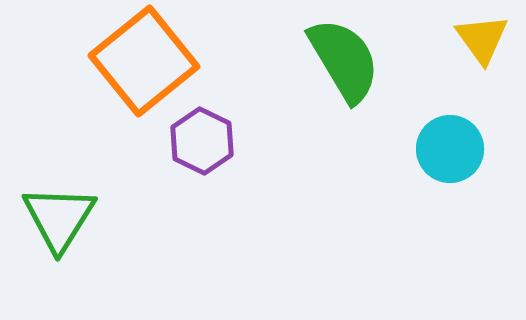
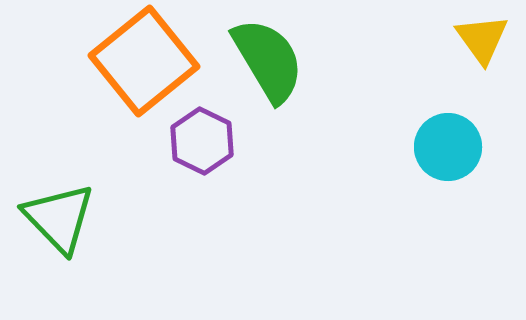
green semicircle: moved 76 px left
cyan circle: moved 2 px left, 2 px up
green triangle: rotated 16 degrees counterclockwise
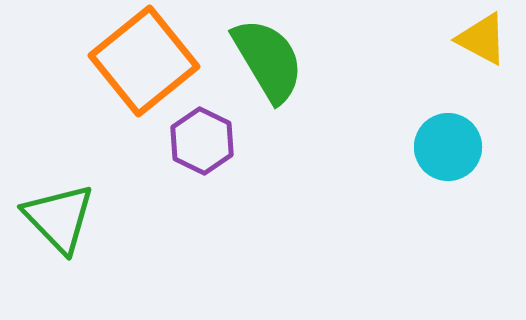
yellow triangle: rotated 26 degrees counterclockwise
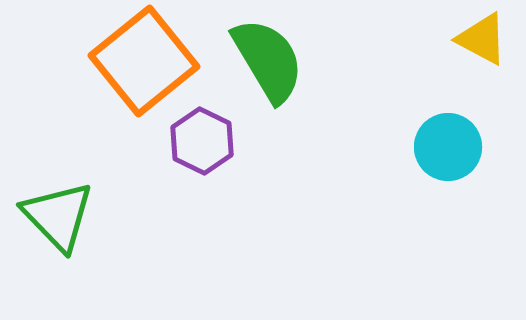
green triangle: moved 1 px left, 2 px up
